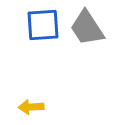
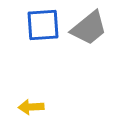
gray trapezoid: moved 2 px right; rotated 96 degrees counterclockwise
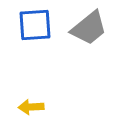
blue square: moved 8 px left
